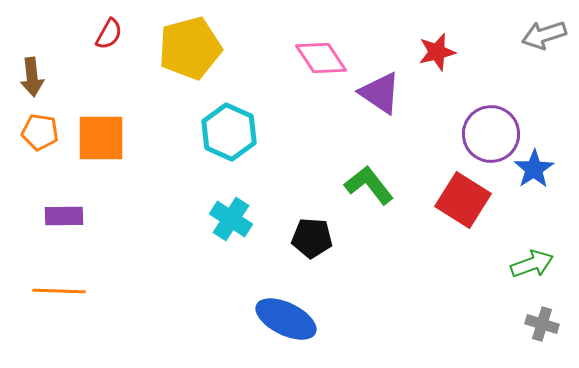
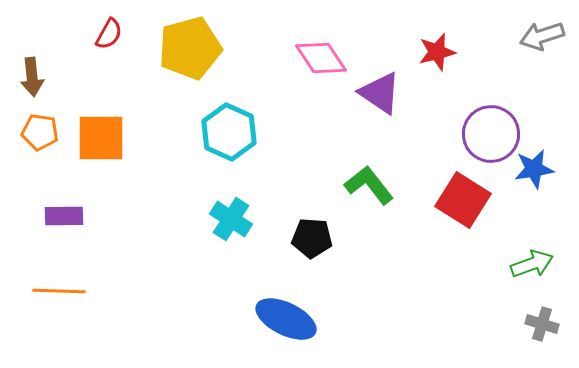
gray arrow: moved 2 px left, 1 px down
blue star: rotated 24 degrees clockwise
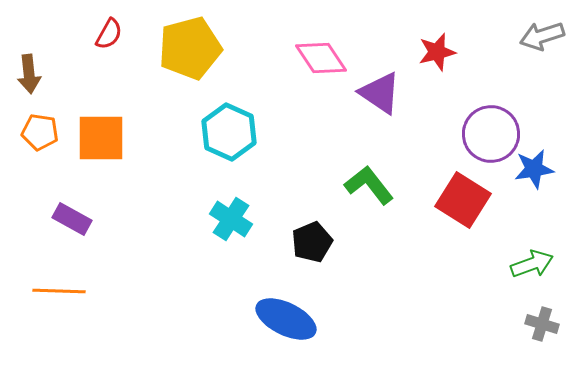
brown arrow: moved 3 px left, 3 px up
purple rectangle: moved 8 px right, 3 px down; rotated 30 degrees clockwise
black pentagon: moved 4 px down; rotated 27 degrees counterclockwise
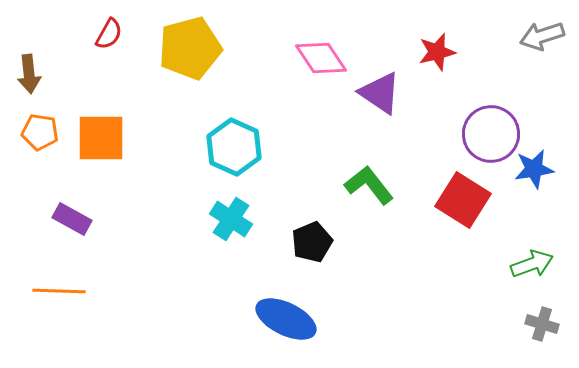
cyan hexagon: moved 5 px right, 15 px down
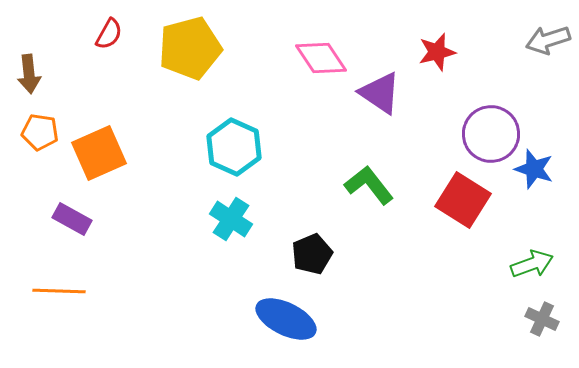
gray arrow: moved 6 px right, 4 px down
orange square: moved 2 px left, 15 px down; rotated 24 degrees counterclockwise
blue star: rotated 27 degrees clockwise
black pentagon: moved 12 px down
gray cross: moved 5 px up; rotated 8 degrees clockwise
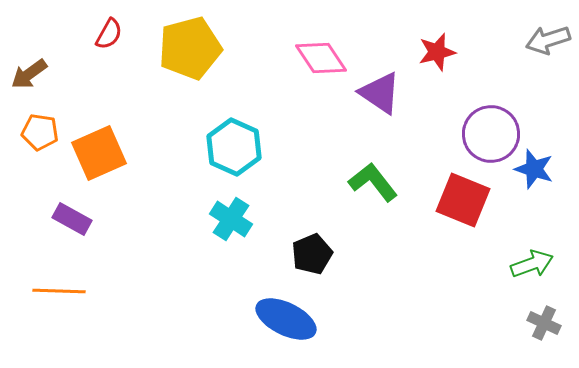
brown arrow: rotated 60 degrees clockwise
green L-shape: moved 4 px right, 3 px up
red square: rotated 10 degrees counterclockwise
gray cross: moved 2 px right, 4 px down
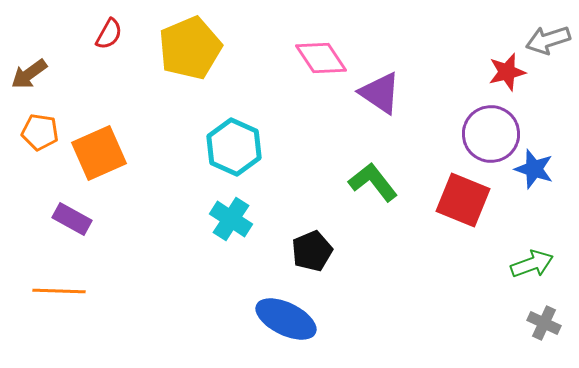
yellow pentagon: rotated 8 degrees counterclockwise
red star: moved 70 px right, 20 px down
black pentagon: moved 3 px up
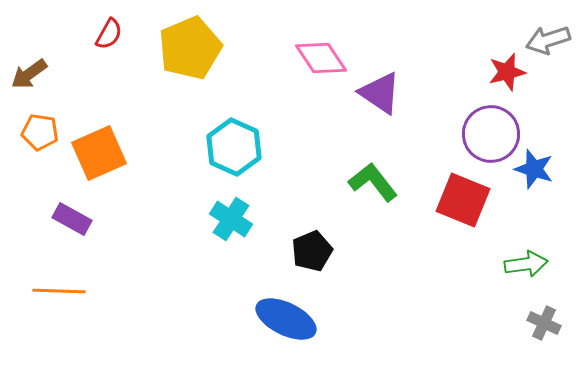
green arrow: moved 6 px left; rotated 12 degrees clockwise
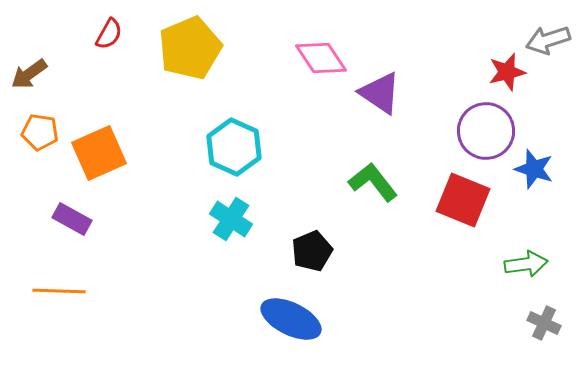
purple circle: moved 5 px left, 3 px up
blue ellipse: moved 5 px right
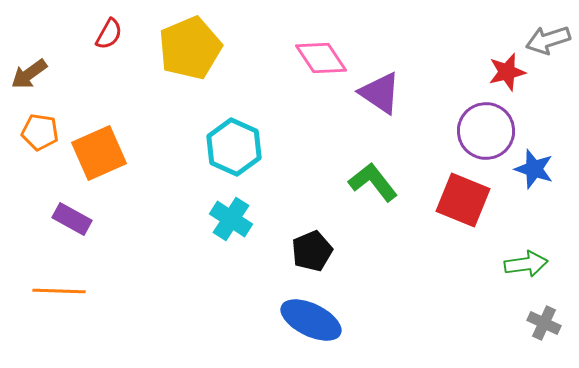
blue ellipse: moved 20 px right, 1 px down
